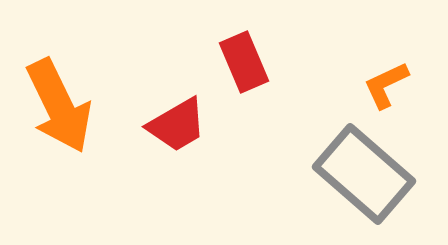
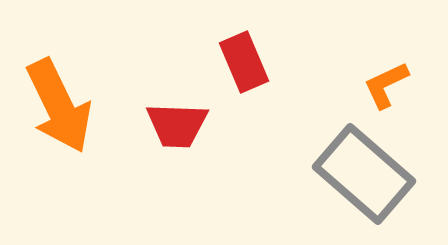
red trapezoid: rotated 32 degrees clockwise
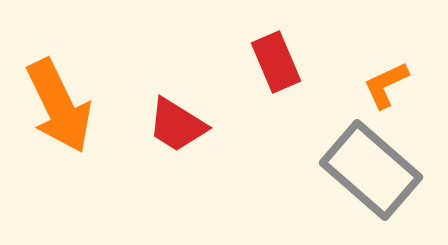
red rectangle: moved 32 px right
red trapezoid: rotated 30 degrees clockwise
gray rectangle: moved 7 px right, 4 px up
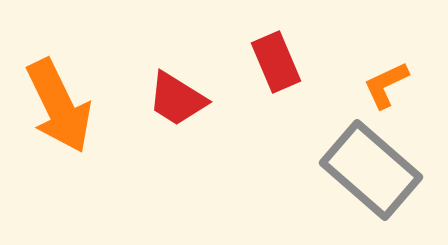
red trapezoid: moved 26 px up
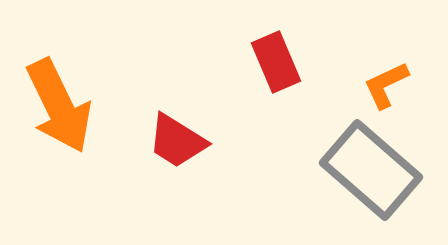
red trapezoid: moved 42 px down
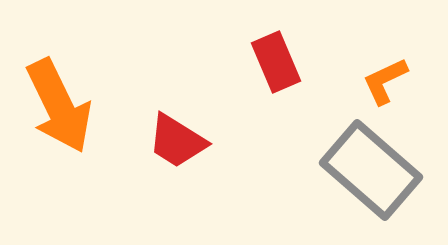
orange L-shape: moved 1 px left, 4 px up
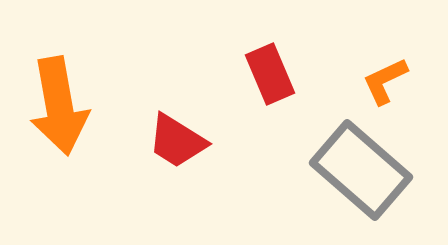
red rectangle: moved 6 px left, 12 px down
orange arrow: rotated 16 degrees clockwise
gray rectangle: moved 10 px left
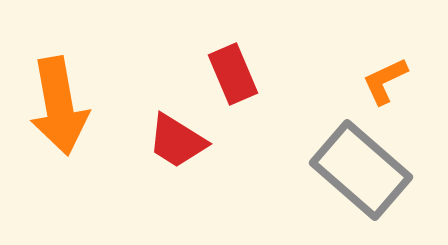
red rectangle: moved 37 px left
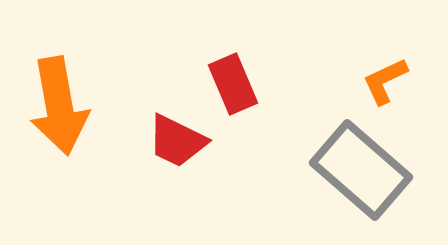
red rectangle: moved 10 px down
red trapezoid: rotated 6 degrees counterclockwise
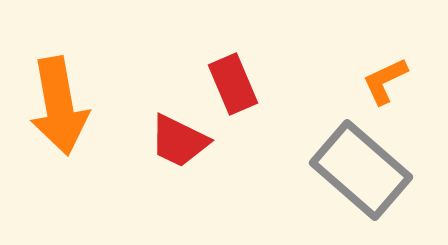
red trapezoid: moved 2 px right
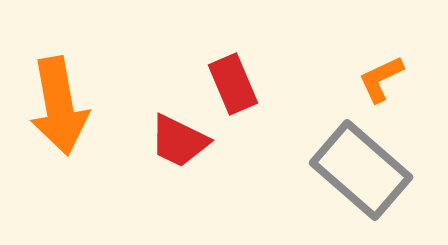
orange L-shape: moved 4 px left, 2 px up
